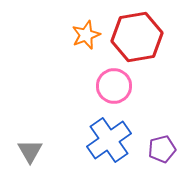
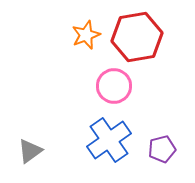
gray triangle: rotated 24 degrees clockwise
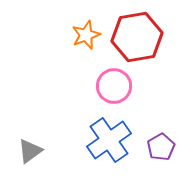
purple pentagon: moved 1 px left, 2 px up; rotated 16 degrees counterclockwise
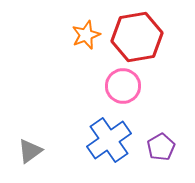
pink circle: moved 9 px right
